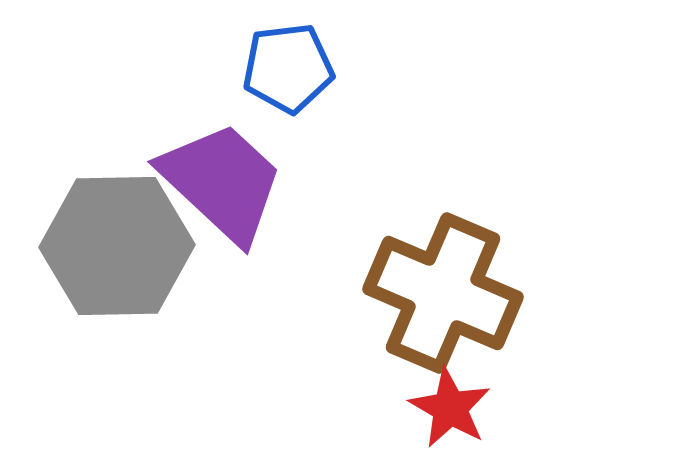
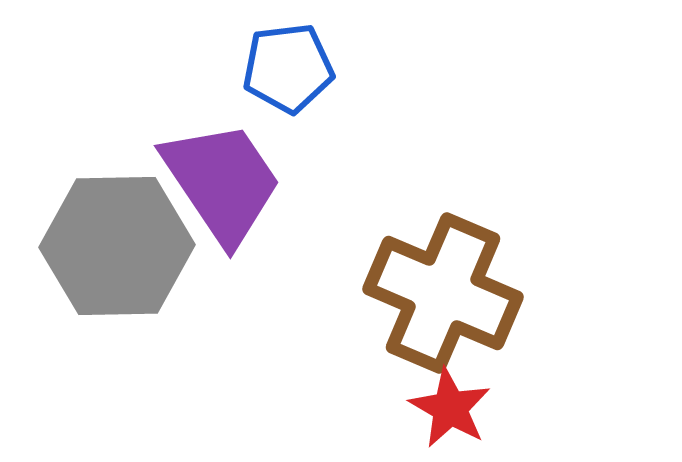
purple trapezoid: rotated 13 degrees clockwise
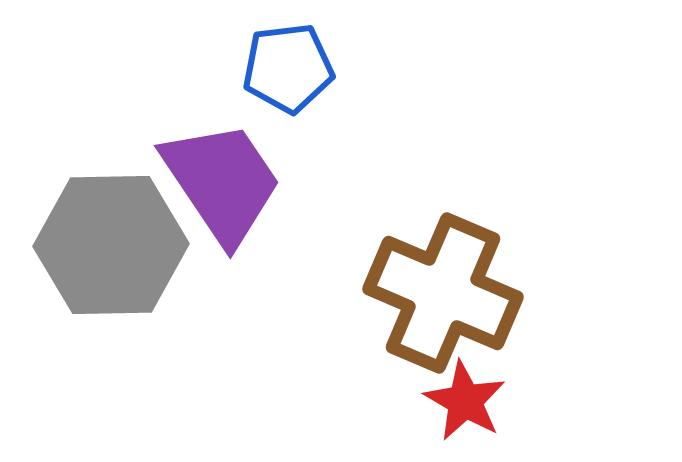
gray hexagon: moved 6 px left, 1 px up
red star: moved 15 px right, 7 px up
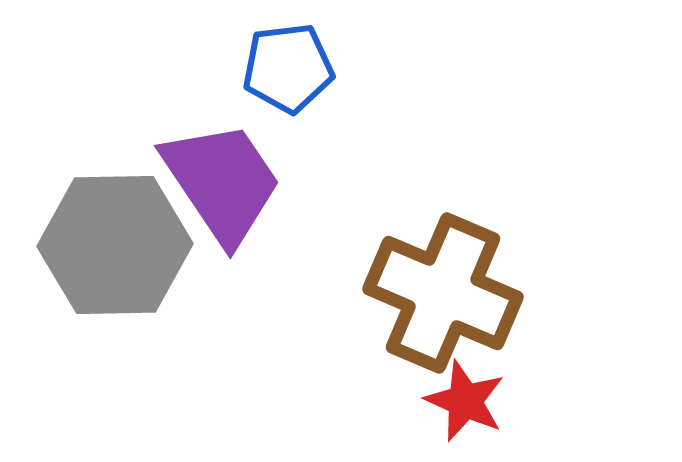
gray hexagon: moved 4 px right
red star: rotated 6 degrees counterclockwise
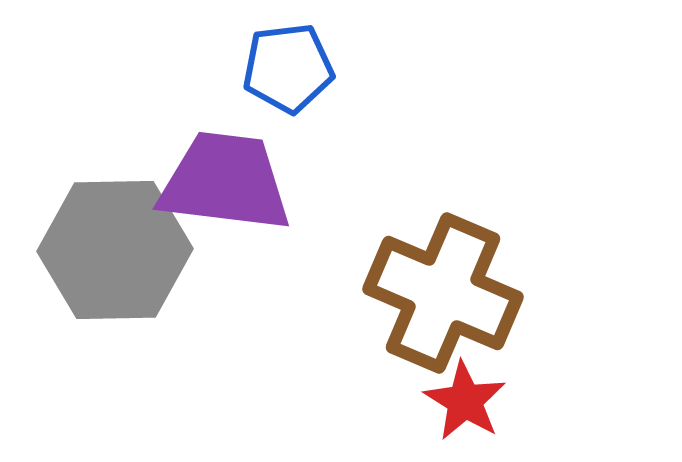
purple trapezoid: moved 3 px right; rotated 49 degrees counterclockwise
gray hexagon: moved 5 px down
red star: rotated 8 degrees clockwise
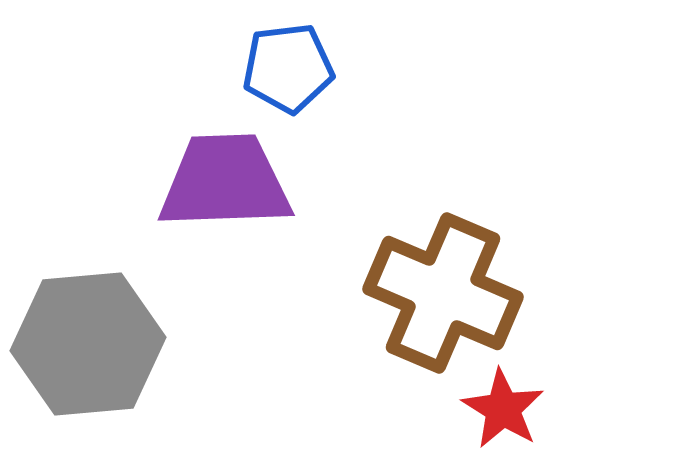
purple trapezoid: rotated 9 degrees counterclockwise
gray hexagon: moved 27 px left, 94 px down; rotated 4 degrees counterclockwise
red star: moved 38 px right, 8 px down
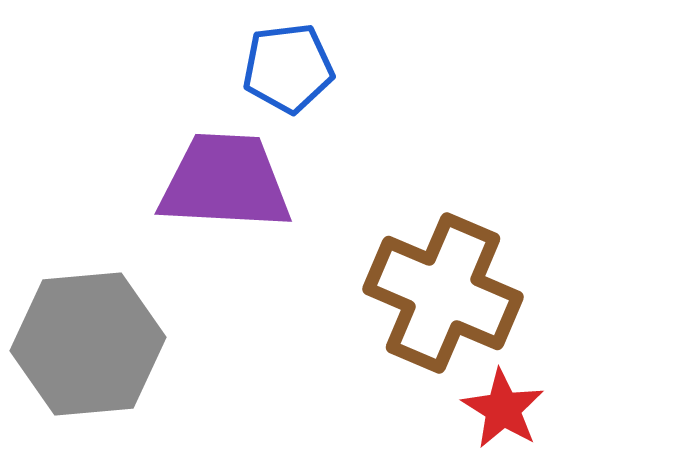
purple trapezoid: rotated 5 degrees clockwise
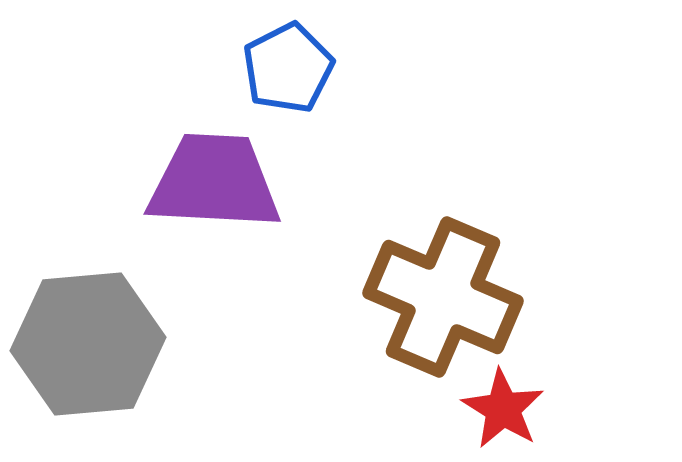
blue pentagon: rotated 20 degrees counterclockwise
purple trapezoid: moved 11 px left
brown cross: moved 4 px down
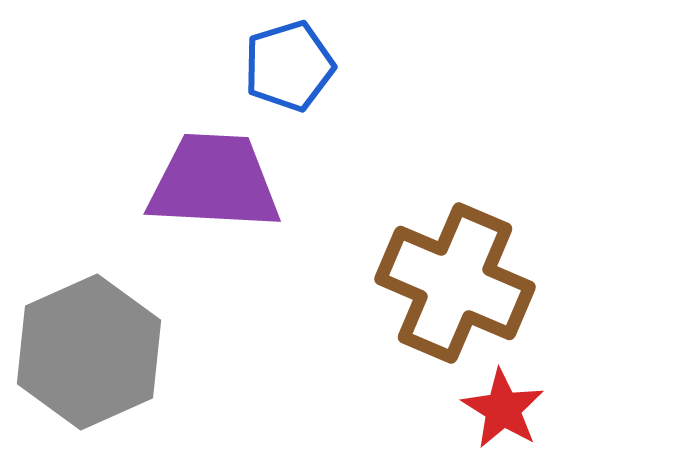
blue pentagon: moved 1 px right, 2 px up; rotated 10 degrees clockwise
brown cross: moved 12 px right, 14 px up
gray hexagon: moved 1 px right, 8 px down; rotated 19 degrees counterclockwise
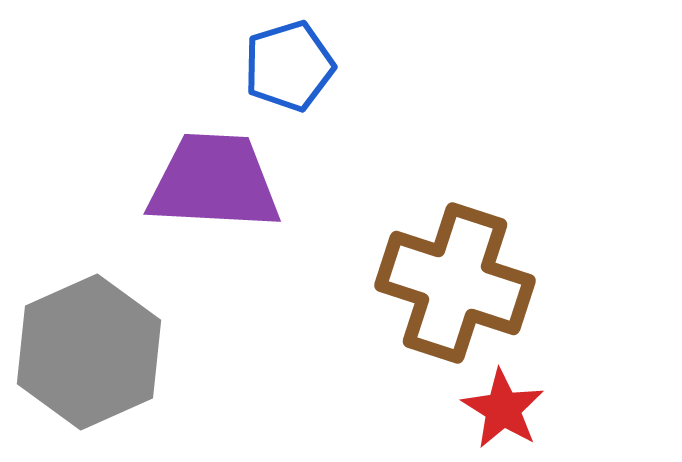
brown cross: rotated 5 degrees counterclockwise
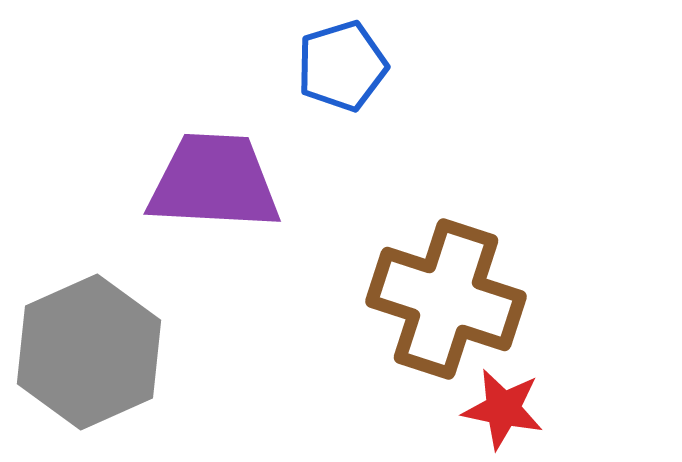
blue pentagon: moved 53 px right
brown cross: moved 9 px left, 16 px down
red star: rotated 20 degrees counterclockwise
